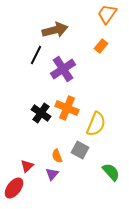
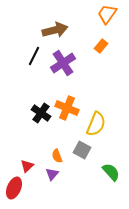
black line: moved 2 px left, 1 px down
purple cross: moved 6 px up
gray square: moved 2 px right
red ellipse: rotated 15 degrees counterclockwise
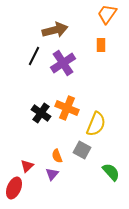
orange rectangle: moved 1 px up; rotated 40 degrees counterclockwise
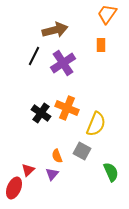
gray square: moved 1 px down
red triangle: moved 1 px right, 4 px down
green semicircle: rotated 18 degrees clockwise
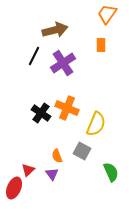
purple triangle: rotated 16 degrees counterclockwise
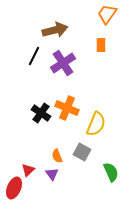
gray square: moved 1 px down
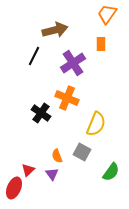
orange rectangle: moved 1 px up
purple cross: moved 10 px right
orange cross: moved 10 px up
green semicircle: rotated 60 degrees clockwise
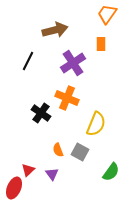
black line: moved 6 px left, 5 px down
gray square: moved 2 px left
orange semicircle: moved 1 px right, 6 px up
